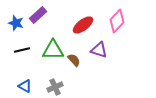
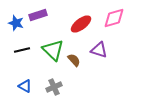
purple rectangle: rotated 24 degrees clockwise
pink diamond: moved 3 px left, 3 px up; rotated 30 degrees clockwise
red ellipse: moved 2 px left, 1 px up
green triangle: rotated 45 degrees clockwise
gray cross: moved 1 px left
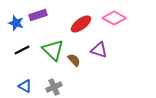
pink diamond: rotated 45 degrees clockwise
black line: rotated 14 degrees counterclockwise
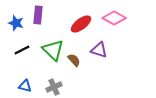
purple rectangle: rotated 66 degrees counterclockwise
blue triangle: rotated 16 degrees counterclockwise
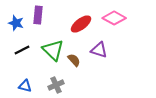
gray cross: moved 2 px right, 2 px up
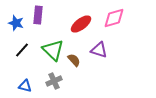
pink diamond: rotated 45 degrees counterclockwise
black line: rotated 21 degrees counterclockwise
gray cross: moved 2 px left, 4 px up
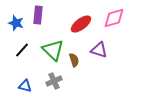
brown semicircle: rotated 24 degrees clockwise
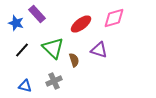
purple rectangle: moved 1 px left, 1 px up; rotated 48 degrees counterclockwise
green triangle: moved 2 px up
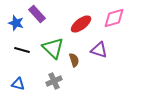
black line: rotated 63 degrees clockwise
blue triangle: moved 7 px left, 2 px up
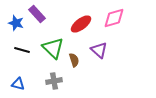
purple triangle: rotated 24 degrees clockwise
gray cross: rotated 14 degrees clockwise
